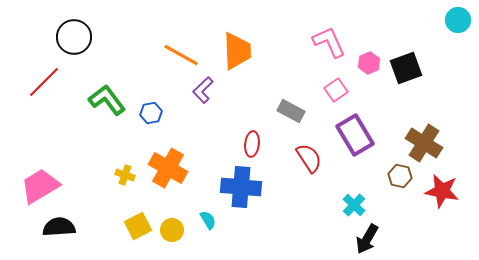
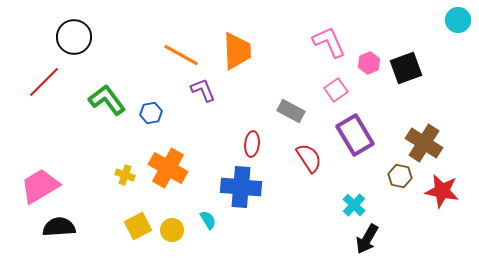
purple L-shape: rotated 112 degrees clockwise
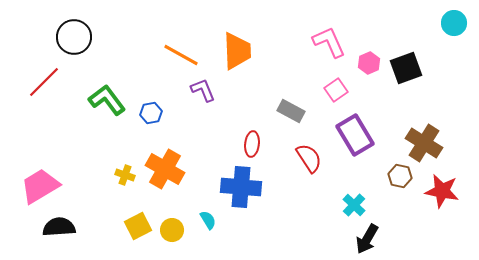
cyan circle: moved 4 px left, 3 px down
orange cross: moved 3 px left, 1 px down
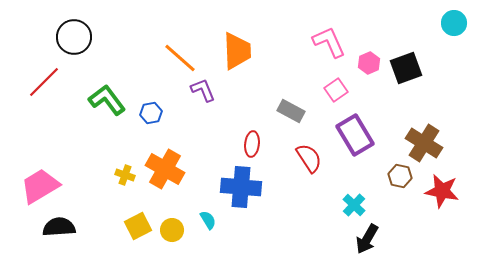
orange line: moved 1 px left, 3 px down; rotated 12 degrees clockwise
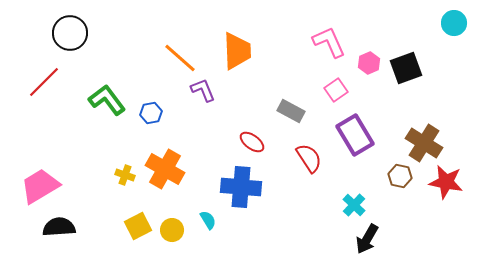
black circle: moved 4 px left, 4 px up
red ellipse: moved 2 px up; rotated 60 degrees counterclockwise
red star: moved 4 px right, 9 px up
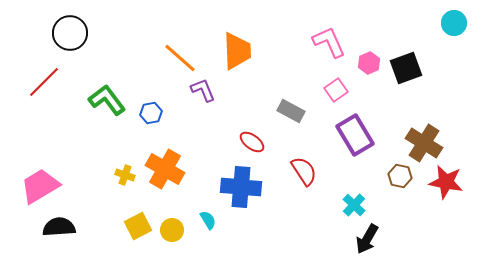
red semicircle: moved 5 px left, 13 px down
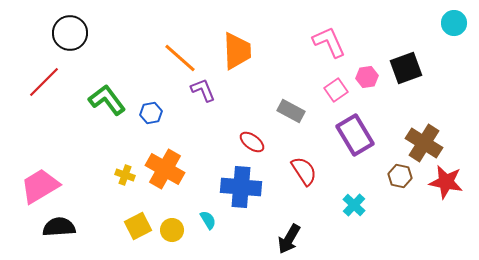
pink hexagon: moved 2 px left, 14 px down; rotated 15 degrees clockwise
black arrow: moved 78 px left
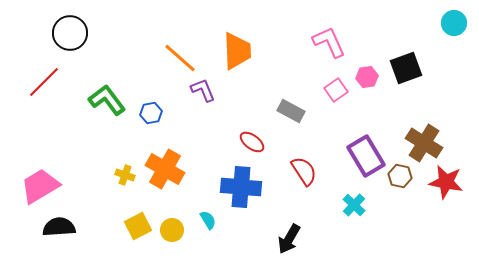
purple rectangle: moved 11 px right, 21 px down
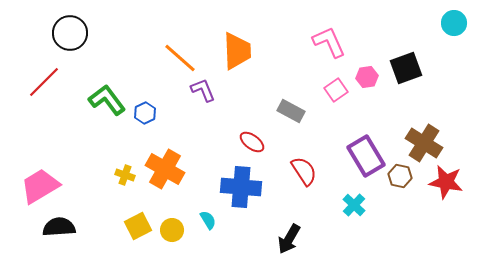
blue hexagon: moved 6 px left; rotated 15 degrees counterclockwise
